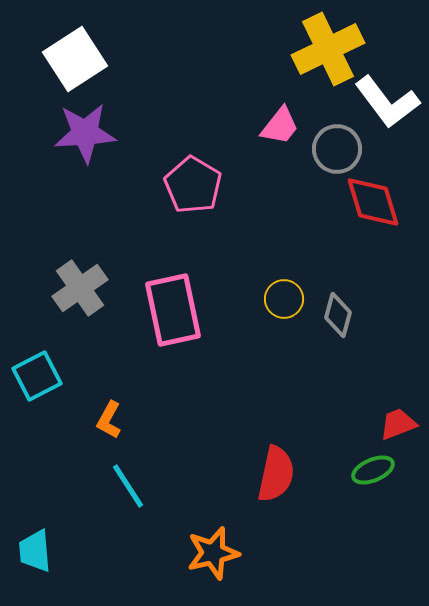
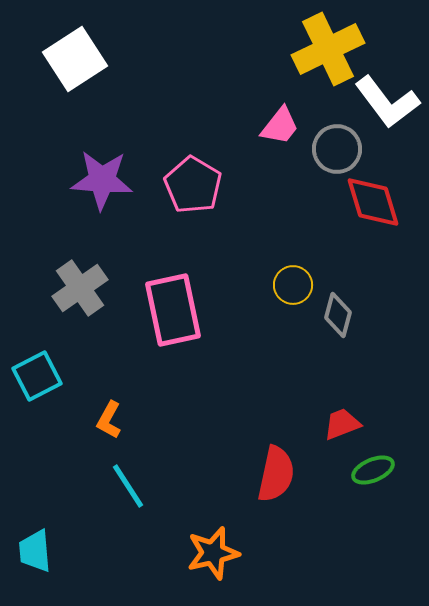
purple star: moved 17 px right, 47 px down; rotated 8 degrees clockwise
yellow circle: moved 9 px right, 14 px up
red trapezoid: moved 56 px left
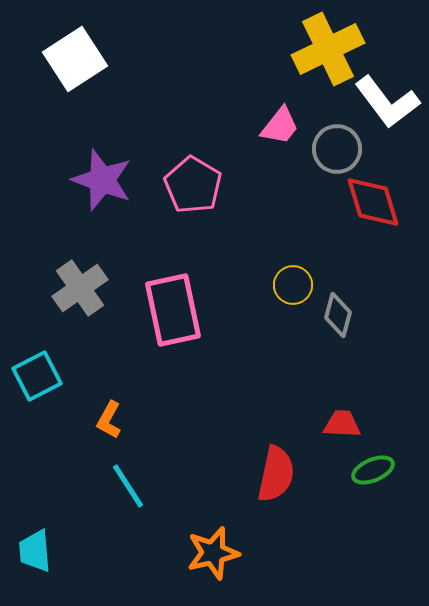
purple star: rotated 16 degrees clockwise
red trapezoid: rotated 24 degrees clockwise
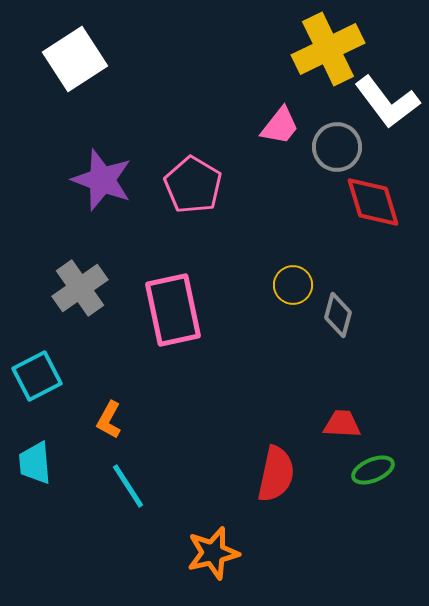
gray circle: moved 2 px up
cyan trapezoid: moved 88 px up
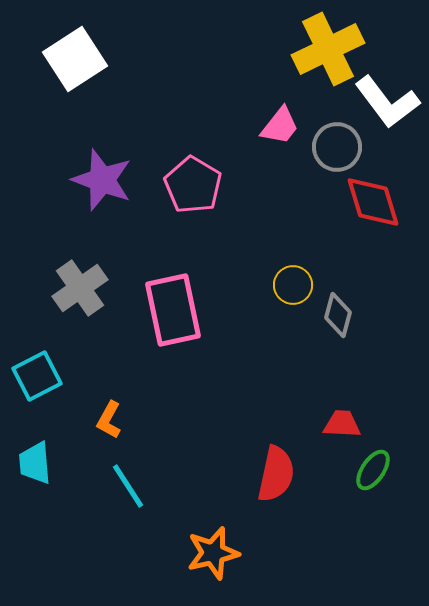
green ellipse: rotated 33 degrees counterclockwise
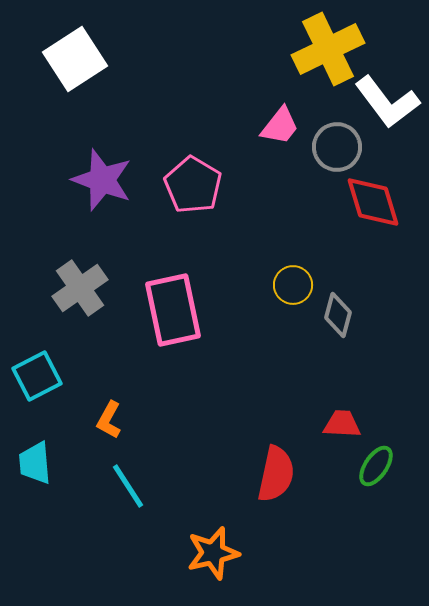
green ellipse: moved 3 px right, 4 px up
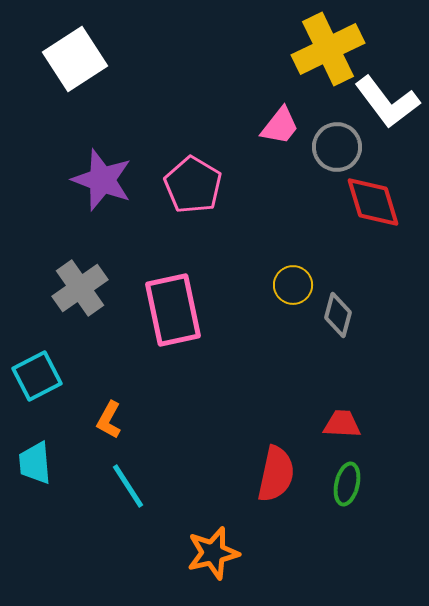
green ellipse: moved 29 px left, 18 px down; rotated 21 degrees counterclockwise
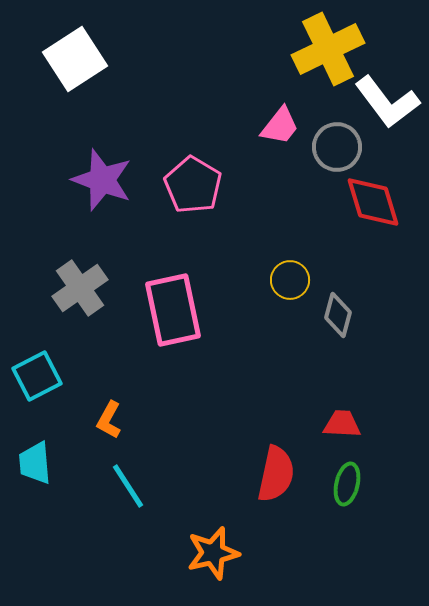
yellow circle: moved 3 px left, 5 px up
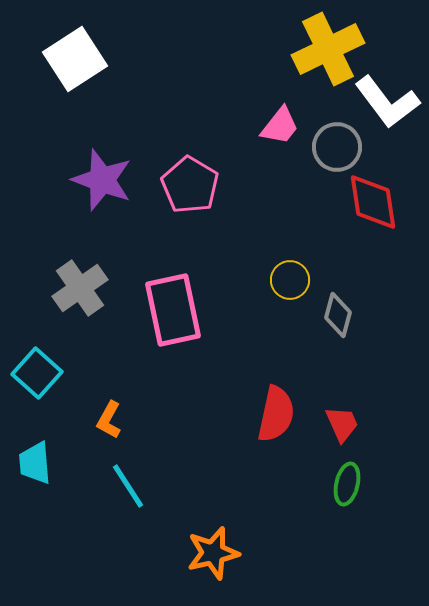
pink pentagon: moved 3 px left
red diamond: rotated 8 degrees clockwise
cyan square: moved 3 px up; rotated 21 degrees counterclockwise
red trapezoid: rotated 63 degrees clockwise
red semicircle: moved 60 px up
